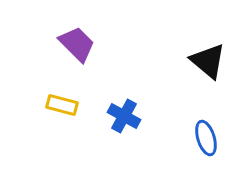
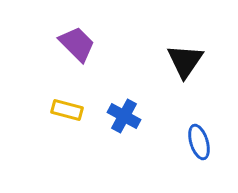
black triangle: moved 23 px left; rotated 24 degrees clockwise
yellow rectangle: moved 5 px right, 5 px down
blue ellipse: moved 7 px left, 4 px down
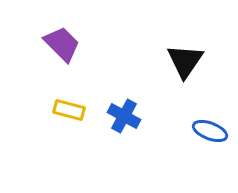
purple trapezoid: moved 15 px left
yellow rectangle: moved 2 px right
blue ellipse: moved 11 px right, 11 px up; rotated 52 degrees counterclockwise
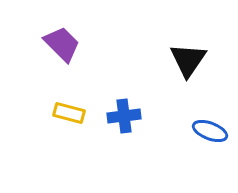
black triangle: moved 3 px right, 1 px up
yellow rectangle: moved 3 px down
blue cross: rotated 36 degrees counterclockwise
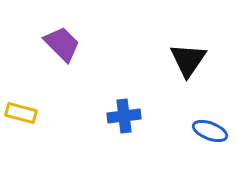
yellow rectangle: moved 48 px left
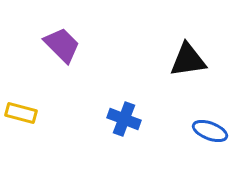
purple trapezoid: moved 1 px down
black triangle: rotated 48 degrees clockwise
blue cross: moved 3 px down; rotated 28 degrees clockwise
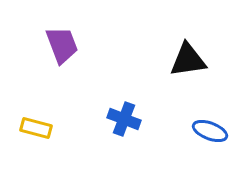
purple trapezoid: rotated 24 degrees clockwise
yellow rectangle: moved 15 px right, 15 px down
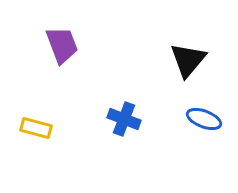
black triangle: rotated 42 degrees counterclockwise
blue ellipse: moved 6 px left, 12 px up
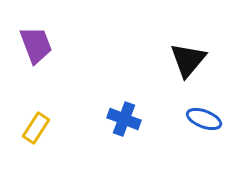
purple trapezoid: moved 26 px left
yellow rectangle: rotated 72 degrees counterclockwise
